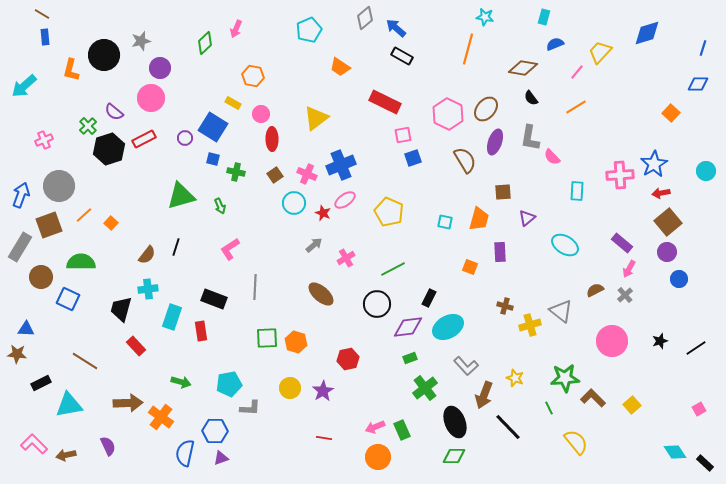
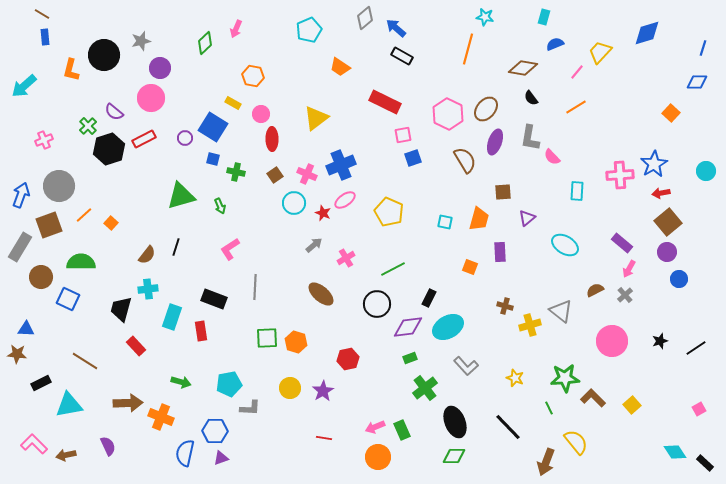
blue diamond at (698, 84): moved 1 px left, 2 px up
brown arrow at (484, 395): moved 62 px right, 67 px down
orange cross at (161, 417): rotated 15 degrees counterclockwise
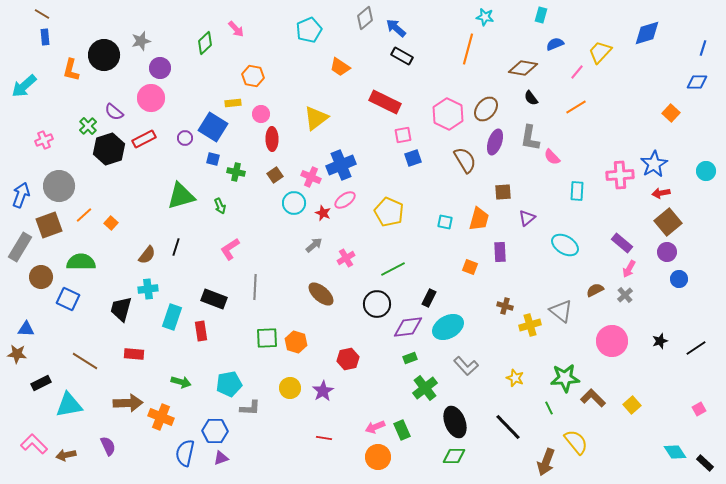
cyan rectangle at (544, 17): moved 3 px left, 2 px up
pink arrow at (236, 29): rotated 66 degrees counterclockwise
yellow rectangle at (233, 103): rotated 35 degrees counterclockwise
pink cross at (307, 174): moved 4 px right, 3 px down
red rectangle at (136, 346): moved 2 px left, 8 px down; rotated 42 degrees counterclockwise
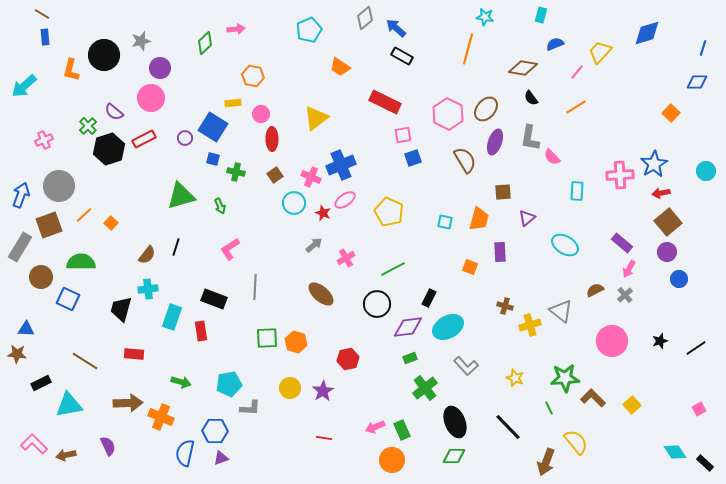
pink arrow at (236, 29): rotated 54 degrees counterclockwise
orange circle at (378, 457): moved 14 px right, 3 px down
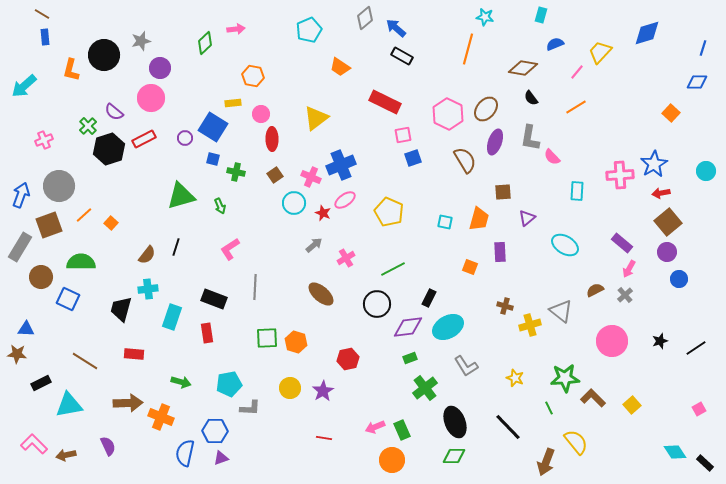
red rectangle at (201, 331): moved 6 px right, 2 px down
gray L-shape at (466, 366): rotated 10 degrees clockwise
